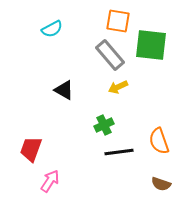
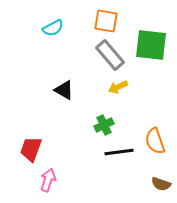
orange square: moved 12 px left
cyan semicircle: moved 1 px right, 1 px up
orange semicircle: moved 4 px left
pink arrow: moved 2 px left, 1 px up; rotated 15 degrees counterclockwise
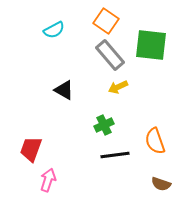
orange square: rotated 25 degrees clockwise
cyan semicircle: moved 1 px right, 2 px down
black line: moved 4 px left, 3 px down
